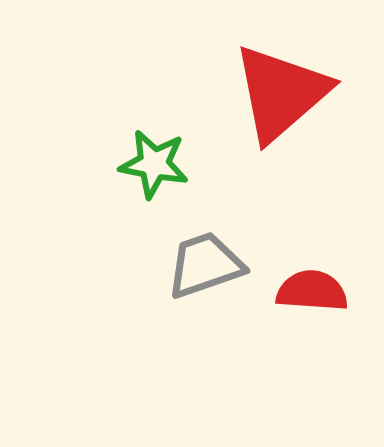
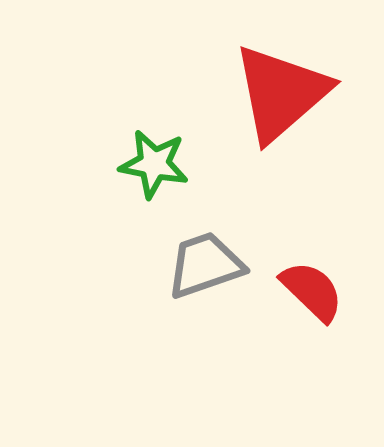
red semicircle: rotated 40 degrees clockwise
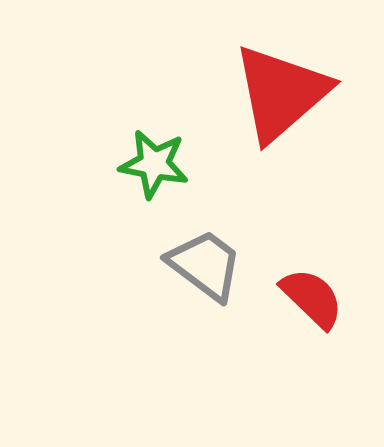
gray trapezoid: rotated 56 degrees clockwise
red semicircle: moved 7 px down
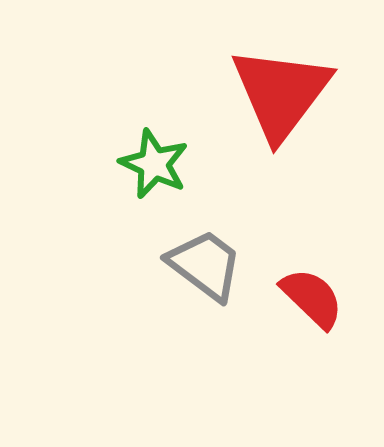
red triangle: rotated 12 degrees counterclockwise
green star: rotated 14 degrees clockwise
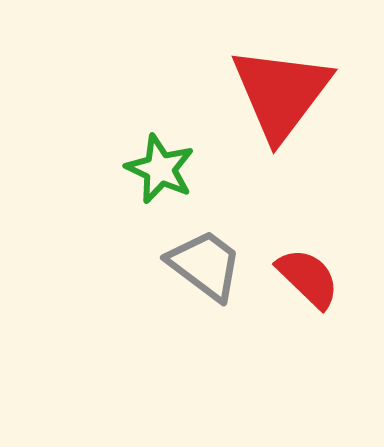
green star: moved 6 px right, 5 px down
red semicircle: moved 4 px left, 20 px up
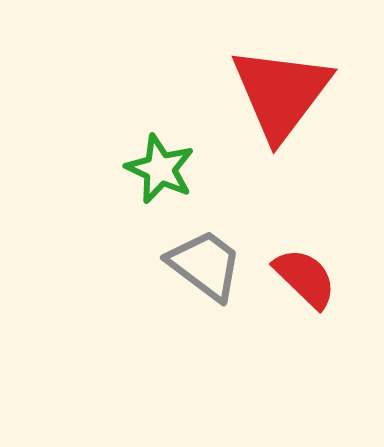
red semicircle: moved 3 px left
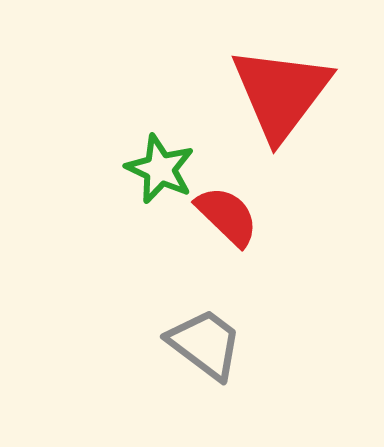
gray trapezoid: moved 79 px down
red semicircle: moved 78 px left, 62 px up
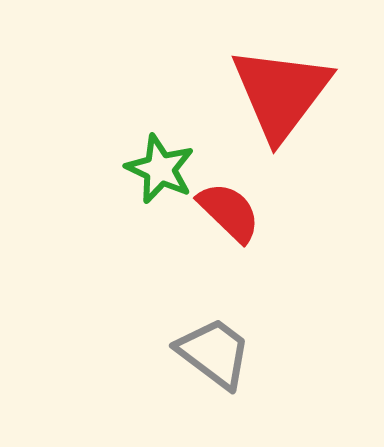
red semicircle: moved 2 px right, 4 px up
gray trapezoid: moved 9 px right, 9 px down
